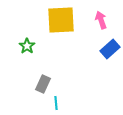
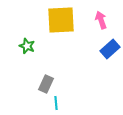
green star: rotated 14 degrees counterclockwise
gray rectangle: moved 3 px right
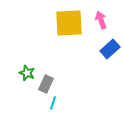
yellow square: moved 8 px right, 3 px down
green star: moved 27 px down
cyan line: moved 3 px left; rotated 24 degrees clockwise
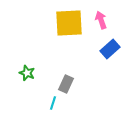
gray rectangle: moved 20 px right
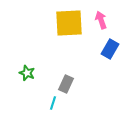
blue rectangle: rotated 18 degrees counterclockwise
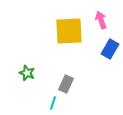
yellow square: moved 8 px down
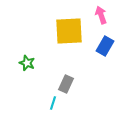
pink arrow: moved 5 px up
blue rectangle: moved 5 px left, 3 px up
green star: moved 10 px up
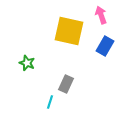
yellow square: rotated 16 degrees clockwise
cyan line: moved 3 px left, 1 px up
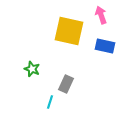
blue rectangle: rotated 72 degrees clockwise
green star: moved 5 px right, 6 px down
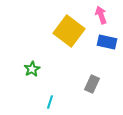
yellow square: rotated 24 degrees clockwise
blue rectangle: moved 2 px right, 4 px up
green star: rotated 21 degrees clockwise
gray rectangle: moved 26 px right
